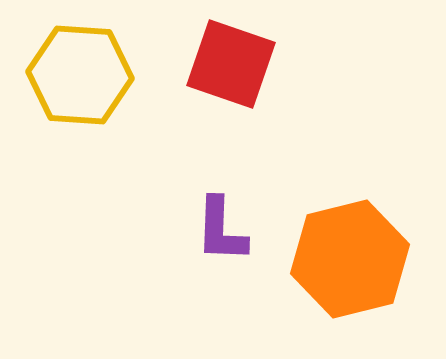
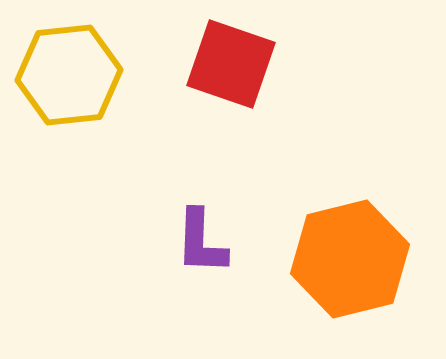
yellow hexagon: moved 11 px left; rotated 10 degrees counterclockwise
purple L-shape: moved 20 px left, 12 px down
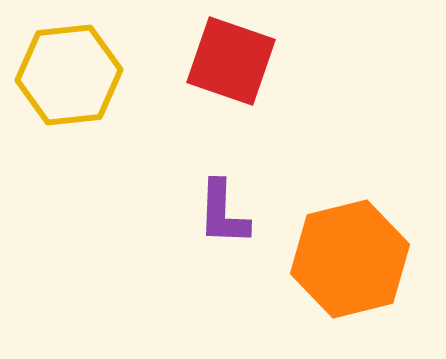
red square: moved 3 px up
purple L-shape: moved 22 px right, 29 px up
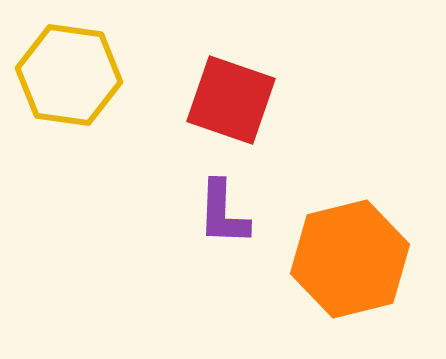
red square: moved 39 px down
yellow hexagon: rotated 14 degrees clockwise
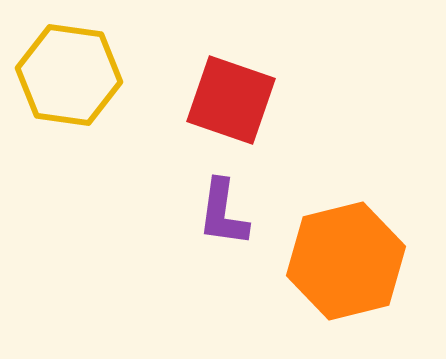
purple L-shape: rotated 6 degrees clockwise
orange hexagon: moved 4 px left, 2 px down
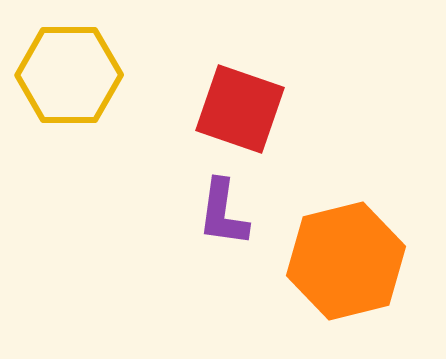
yellow hexagon: rotated 8 degrees counterclockwise
red square: moved 9 px right, 9 px down
